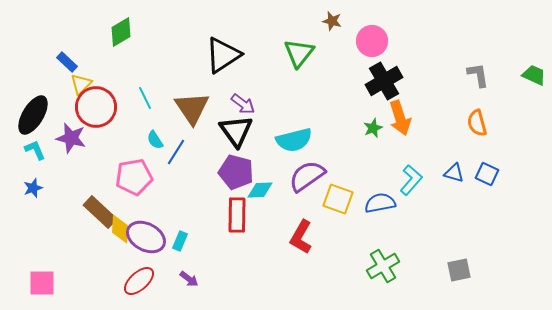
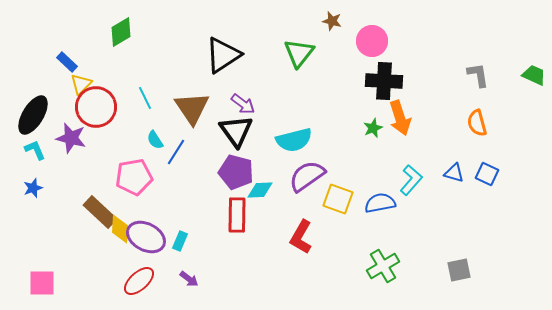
black cross at (384, 81): rotated 33 degrees clockwise
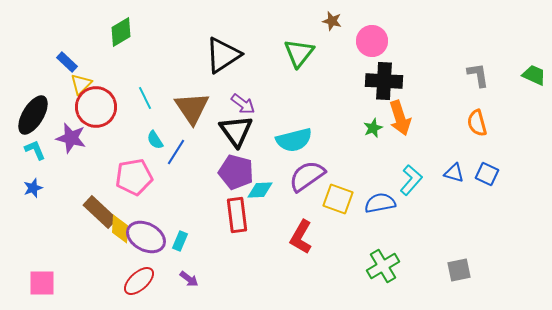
red rectangle at (237, 215): rotated 8 degrees counterclockwise
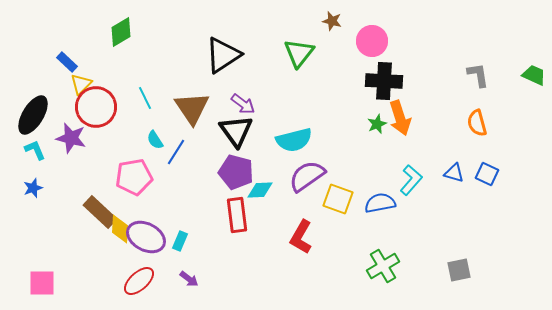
green star at (373, 128): moved 4 px right, 4 px up
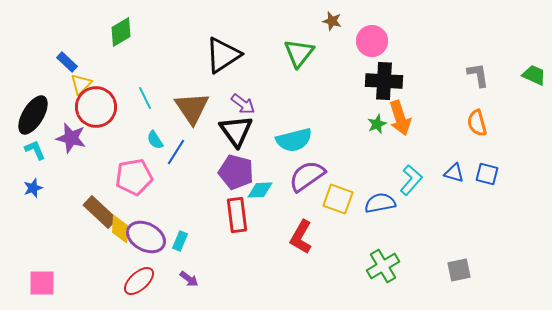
blue square at (487, 174): rotated 10 degrees counterclockwise
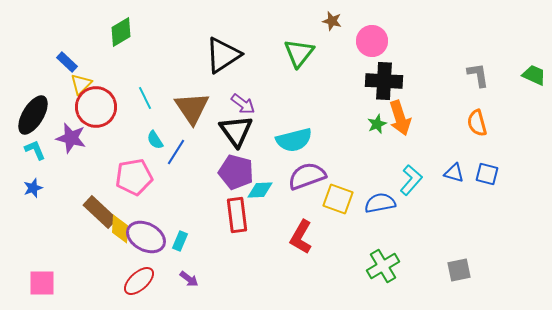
purple semicircle at (307, 176): rotated 15 degrees clockwise
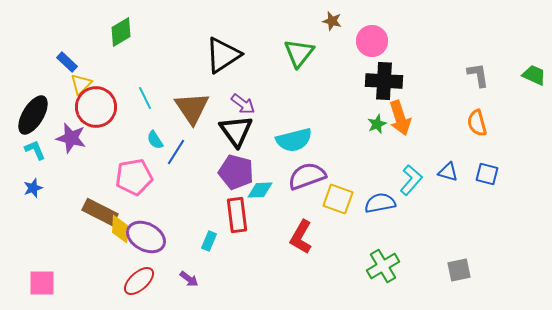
blue triangle at (454, 173): moved 6 px left, 1 px up
brown rectangle at (100, 212): rotated 16 degrees counterclockwise
cyan rectangle at (180, 241): moved 29 px right
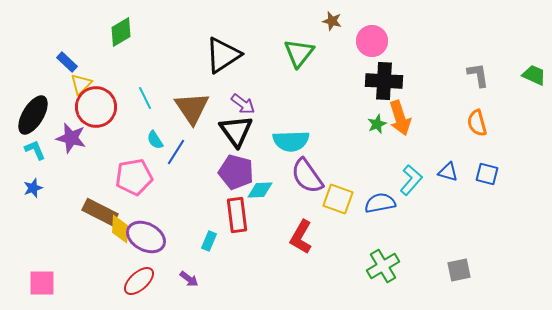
cyan semicircle at (294, 140): moved 3 px left, 1 px down; rotated 12 degrees clockwise
purple semicircle at (307, 176): rotated 105 degrees counterclockwise
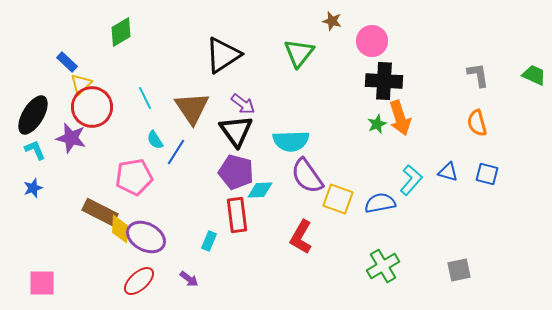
red circle at (96, 107): moved 4 px left
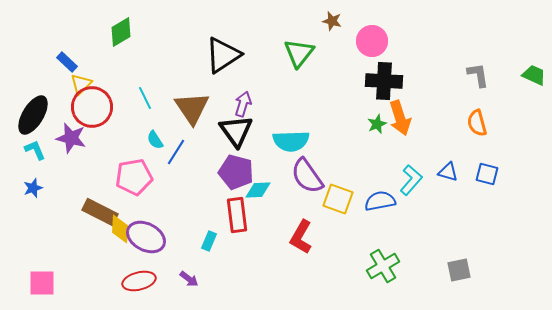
purple arrow at (243, 104): rotated 110 degrees counterclockwise
cyan diamond at (260, 190): moved 2 px left
blue semicircle at (380, 203): moved 2 px up
red ellipse at (139, 281): rotated 28 degrees clockwise
